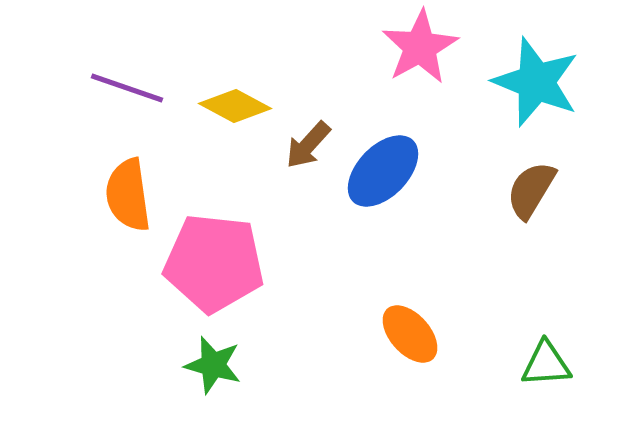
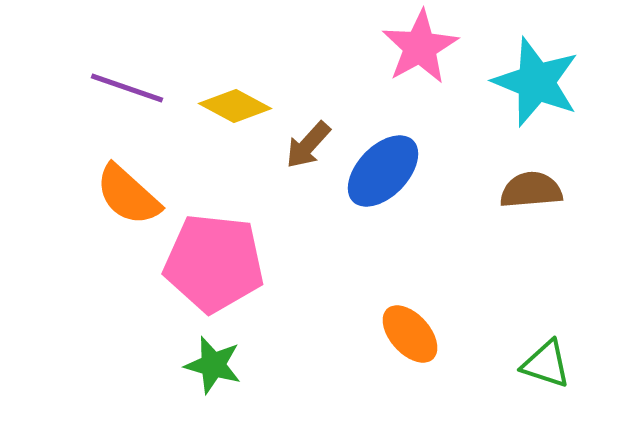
brown semicircle: rotated 54 degrees clockwise
orange semicircle: rotated 40 degrees counterclockwise
green triangle: rotated 22 degrees clockwise
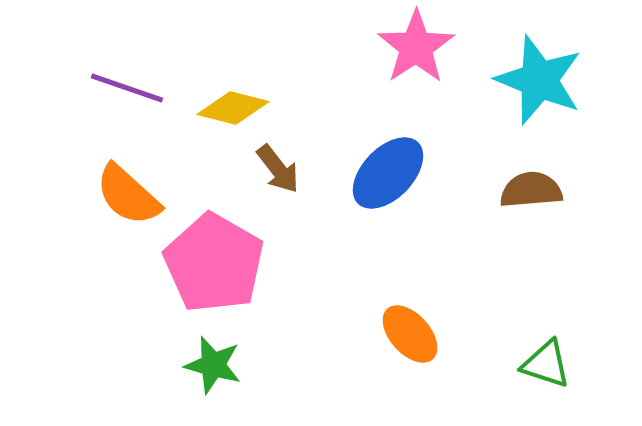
pink star: moved 4 px left; rotated 4 degrees counterclockwise
cyan star: moved 3 px right, 2 px up
yellow diamond: moved 2 px left, 2 px down; rotated 14 degrees counterclockwise
brown arrow: moved 30 px left, 24 px down; rotated 80 degrees counterclockwise
blue ellipse: moved 5 px right, 2 px down
pink pentagon: rotated 24 degrees clockwise
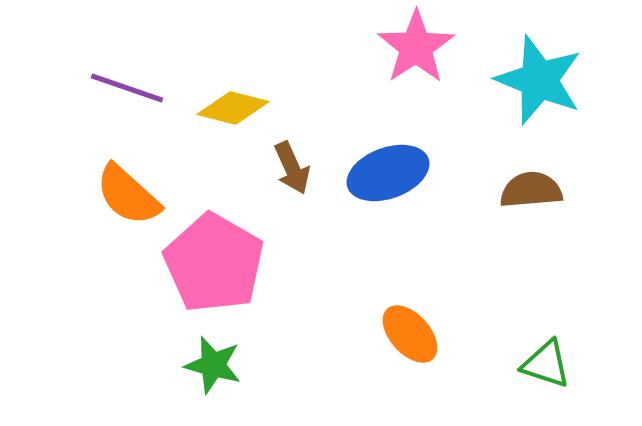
brown arrow: moved 14 px right, 1 px up; rotated 14 degrees clockwise
blue ellipse: rotated 26 degrees clockwise
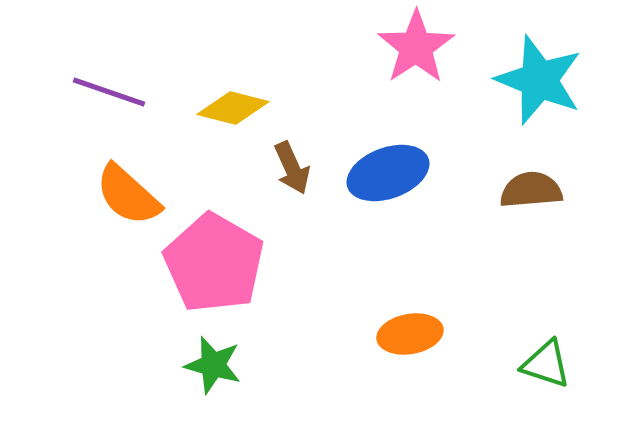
purple line: moved 18 px left, 4 px down
orange ellipse: rotated 58 degrees counterclockwise
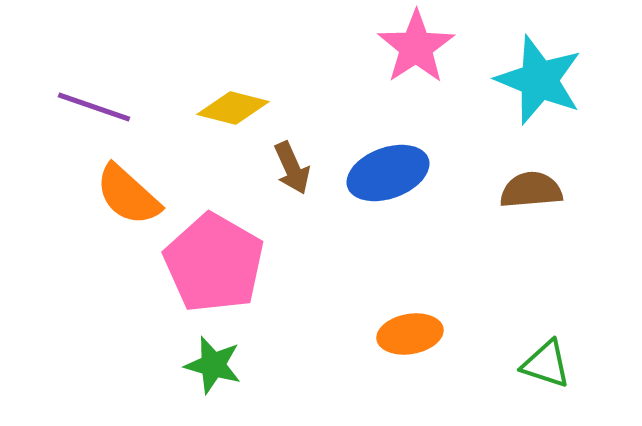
purple line: moved 15 px left, 15 px down
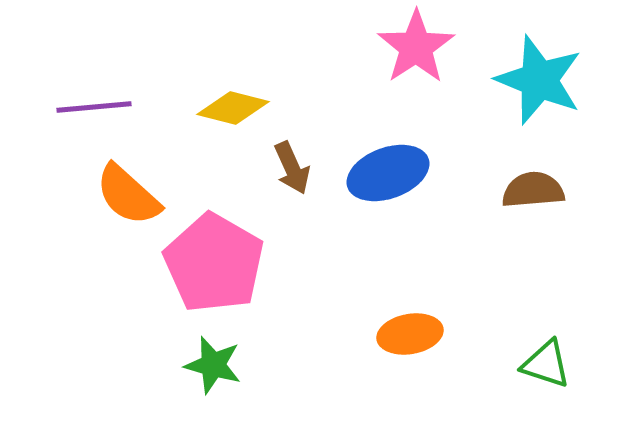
purple line: rotated 24 degrees counterclockwise
brown semicircle: moved 2 px right
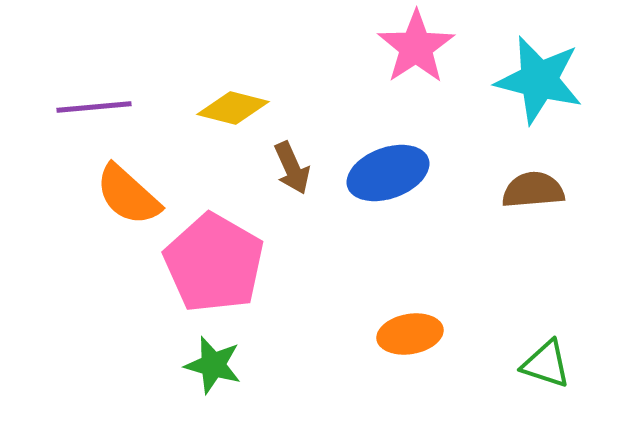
cyan star: rotated 8 degrees counterclockwise
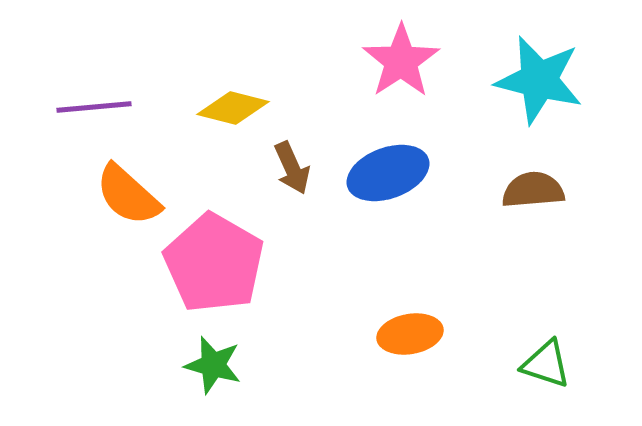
pink star: moved 15 px left, 14 px down
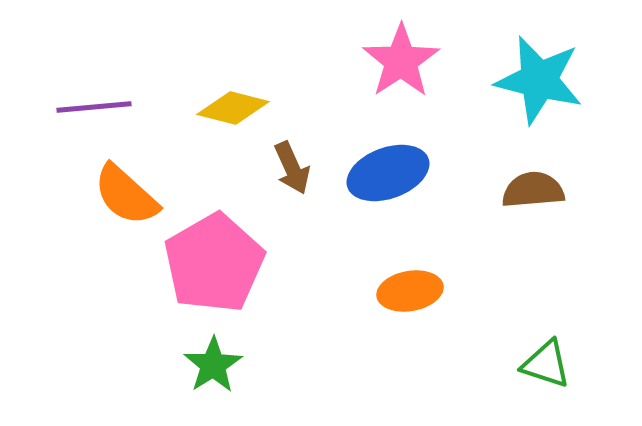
orange semicircle: moved 2 px left
pink pentagon: rotated 12 degrees clockwise
orange ellipse: moved 43 px up
green star: rotated 24 degrees clockwise
